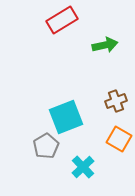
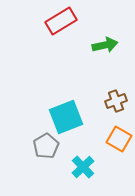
red rectangle: moved 1 px left, 1 px down
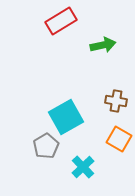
green arrow: moved 2 px left
brown cross: rotated 30 degrees clockwise
cyan square: rotated 8 degrees counterclockwise
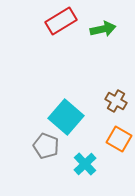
green arrow: moved 16 px up
brown cross: rotated 20 degrees clockwise
cyan square: rotated 20 degrees counterclockwise
gray pentagon: rotated 20 degrees counterclockwise
cyan cross: moved 2 px right, 3 px up
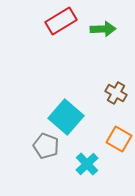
green arrow: rotated 10 degrees clockwise
brown cross: moved 8 px up
cyan cross: moved 2 px right
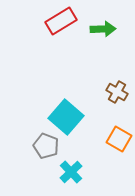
brown cross: moved 1 px right, 1 px up
cyan cross: moved 16 px left, 8 px down
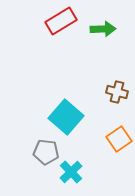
brown cross: rotated 15 degrees counterclockwise
orange square: rotated 25 degrees clockwise
gray pentagon: moved 6 px down; rotated 15 degrees counterclockwise
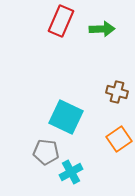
red rectangle: rotated 36 degrees counterclockwise
green arrow: moved 1 px left
cyan square: rotated 16 degrees counterclockwise
cyan cross: rotated 15 degrees clockwise
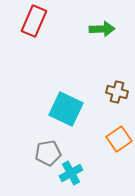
red rectangle: moved 27 px left
cyan square: moved 8 px up
gray pentagon: moved 2 px right, 1 px down; rotated 15 degrees counterclockwise
cyan cross: moved 1 px down
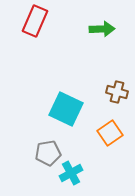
red rectangle: moved 1 px right
orange square: moved 9 px left, 6 px up
